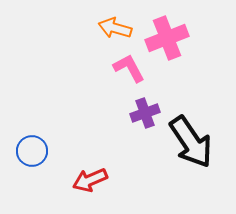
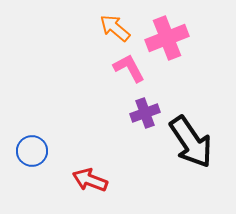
orange arrow: rotated 24 degrees clockwise
red arrow: rotated 44 degrees clockwise
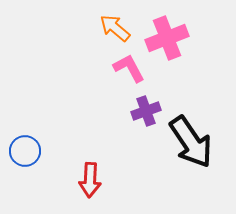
purple cross: moved 1 px right, 2 px up
blue circle: moved 7 px left
red arrow: rotated 108 degrees counterclockwise
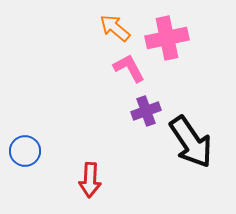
pink cross: rotated 9 degrees clockwise
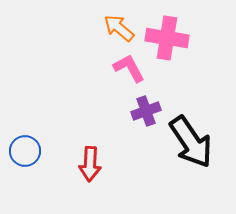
orange arrow: moved 4 px right
pink cross: rotated 21 degrees clockwise
red arrow: moved 16 px up
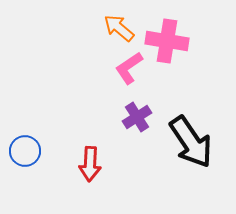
pink cross: moved 3 px down
pink L-shape: rotated 96 degrees counterclockwise
purple cross: moved 9 px left, 6 px down; rotated 12 degrees counterclockwise
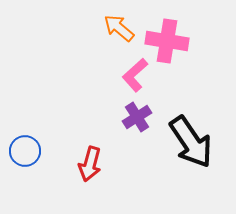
pink L-shape: moved 6 px right, 7 px down; rotated 8 degrees counterclockwise
red arrow: rotated 12 degrees clockwise
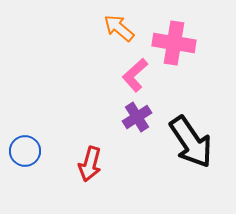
pink cross: moved 7 px right, 2 px down
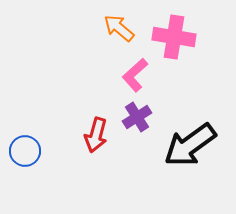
pink cross: moved 6 px up
black arrow: moved 1 px left, 3 px down; rotated 88 degrees clockwise
red arrow: moved 6 px right, 29 px up
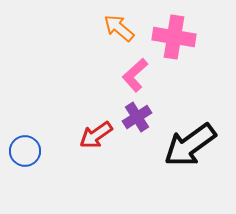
red arrow: rotated 40 degrees clockwise
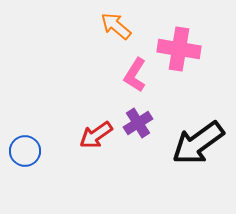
orange arrow: moved 3 px left, 2 px up
pink cross: moved 5 px right, 12 px down
pink L-shape: rotated 16 degrees counterclockwise
purple cross: moved 1 px right, 6 px down
black arrow: moved 8 px right, 2 px up
